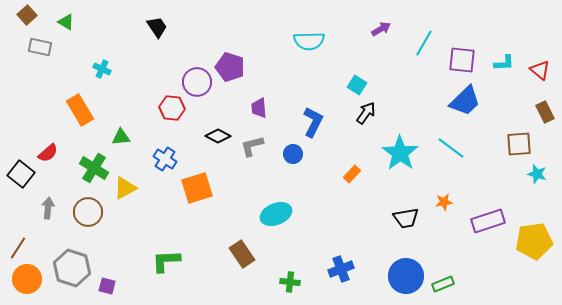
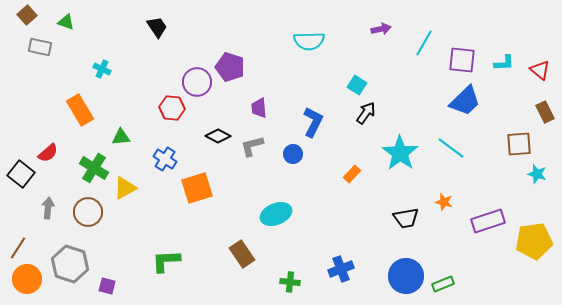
green triangle at (66, 22): rotated 12 degrees counterclockwise
purple arrow at (381, 29): rotated 18 degrees clockwise
orange star at (444, 202): rotated 24 degrees clockwise
gray hexagon at (72, 268): moved 2 px left, 4 px up
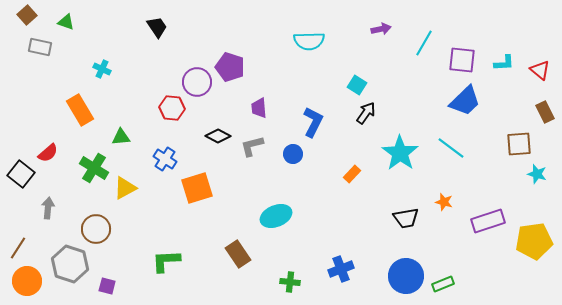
brown circle at (88, 212): moved 8 px right, 17 px down
cyan ellipse at (276, 214): moved 2 px down
brown rectangle at (242, 254): moved 4 px left
orange circle at (27, 279): moved 2 px down
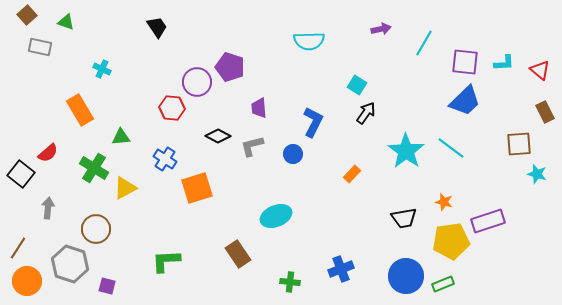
purple square at (462, 60): moved 3 px right, 2 px down
cyan star at (400, 153): moved 6 px right, 2 px up
black trapezoid at (406, 218): moved 2 px left
yellow pentagon at (534, 241): moved 83 px left
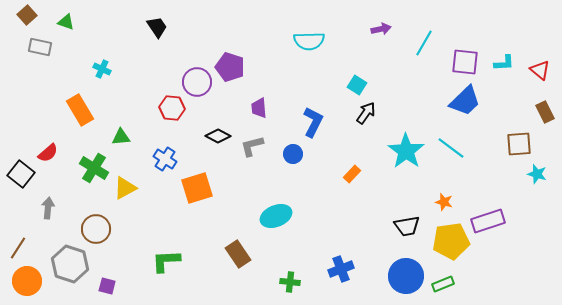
black trapezoid at (404, 218): moved 3 px right, 8 px down
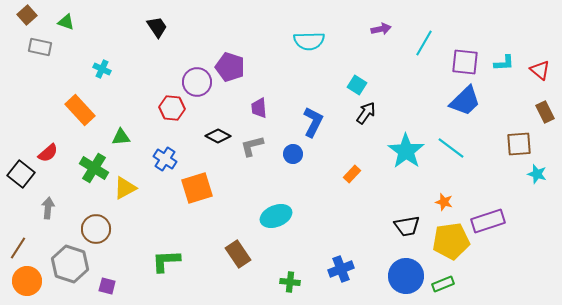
orange rectangle at (80, 110): rotated 12 degrees counterclockwise
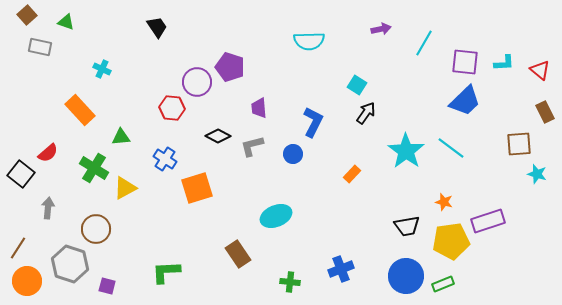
green L-shape at (166, 261): moved 11 px down
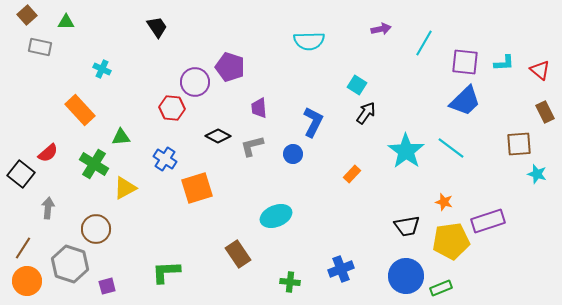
green triangle at (66, 22): rotated 18 degrees counterclockwise
purple circle at (197, 82): moved 2 px left
green cross at (94, 168): moved 4 px up
brown line at (18, 248): moved 5 px right
green rectangle at (443, 284): moved 2 px left, 4 px down
purple square at (107, 286): rotated 30 degrees counterclockwise
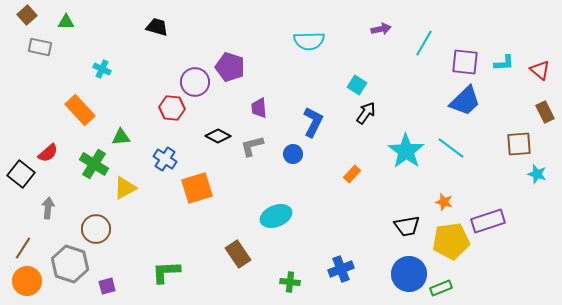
black trapezoid at (157, 27): rotated 40 degrees counterclockwise
blue circle at (406, 276): moved 3 px right, 2 px up
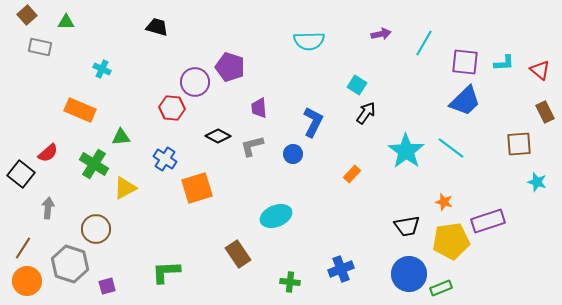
purple arrow at (381, 29): moved 5 px down
orange rectangle at (80, 110): rotated 24 degrees counterclockwise
cyan star at (537, 174): moved 8 px down
